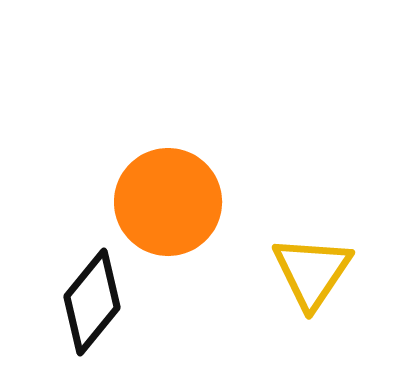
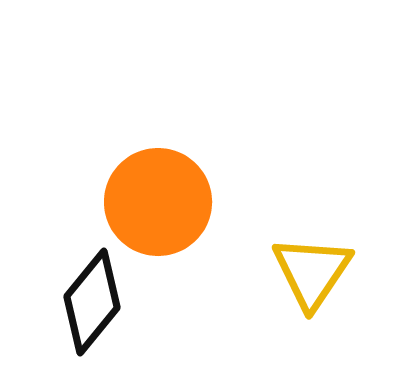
orange circle: moved 10 px left
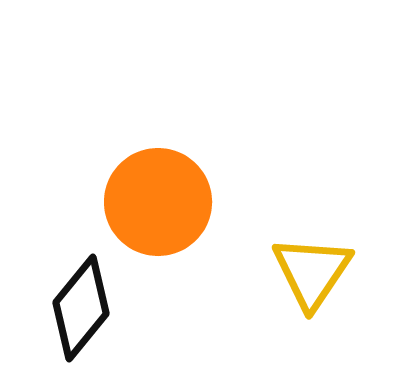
black diamond: moved 11 px left, 6 px down
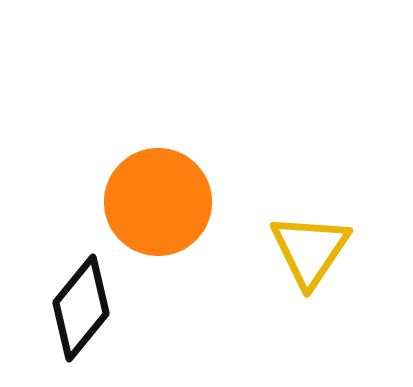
yellow triangle: moved 2 px left, 22 px up
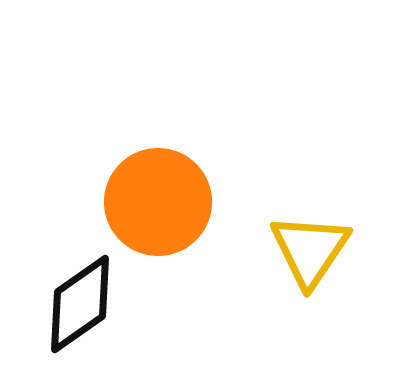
black diamond: moved 1 px left, 4 px up; rotated 16 degrees clockwise
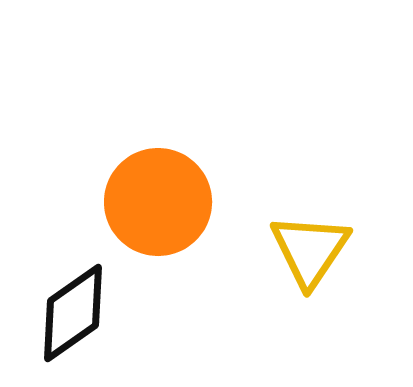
black diamond: moved 7 px left, 9 px down
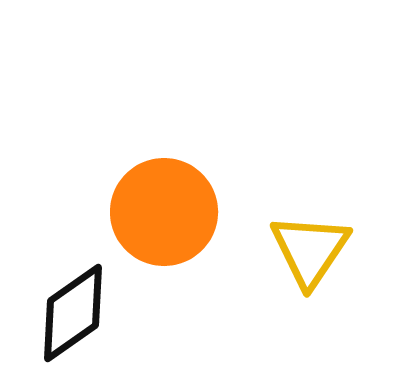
orange circle: moved 6 px right, 10 px down
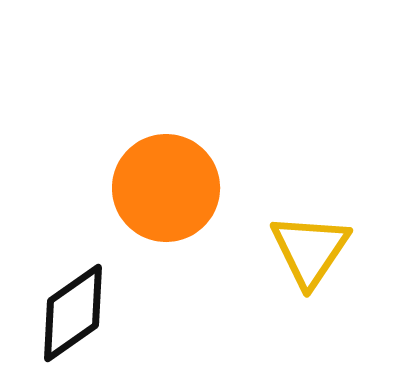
orange circle: moved 2 px right, 24 px up
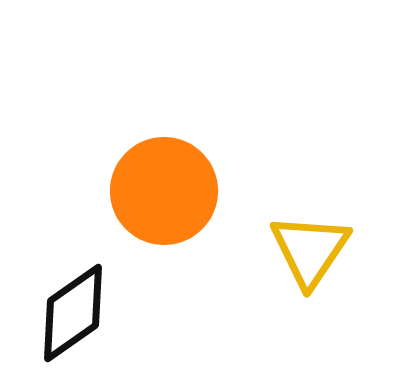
orange circle: moved 2 px left, 3 px down
